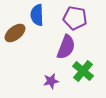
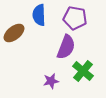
blue semicircle: moved 2 px right
brown ellipse: moved 1 px left
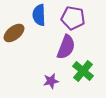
purple pentagon: moved 2 px left
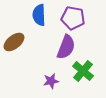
brown ellipse: moved 9 px down
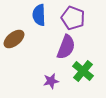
purple pentagon: rotated 10 degrees clockwise
brown ellipse: moved 3 px up
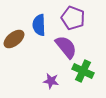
blue semicircle: moved 10 px down
purple semicircle: rotated 60 degrees counterclockwise
green cross: rotated 15 degrees counterclockwise
purple star: rotated 21 degrees clockwise
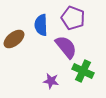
blue semicircle: moved 2 px right
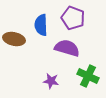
brown ellipse: rotated 50 degrees clockwise
purple semicircle: moved 1 px right, 1 px down; rotated 35 degrees counterclockwise
green cross: moved 5 px right, 5 px down
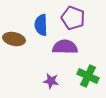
purple semicircle: moved 2 px left, 1 px up; rotated 15 degrees counterclockwise
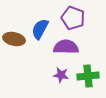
blue semicircle: moved 1 px left, 4 px down; rotated 30 degrees clockwise
purple semicircle: moved 1 px right
green cross: rotated 30 degrees counterclockwise
purple star: moved 10 px right, 6 px up
